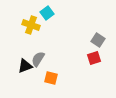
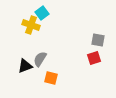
cyan square: moved 5 px left
gray square: rotated 24 degrees counterclockwise
gray semicircle: moved 2 px right
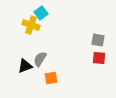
cyan square: moved 1 px left
red square: moved 5 px right; rotated 24 degrees clockwise
orange square: rotated 24 degrees counterclockwise
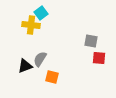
yellow cross: rotated 12 degrees counterclockwise
gray square: moved 7 px left, 1 px down
orange square: moved 1 px right, 1 px up; rotated 24 degrees clockwise
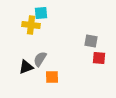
cyan square: rotated 32 degrees clockwise
black triangle: moved 1 px right, 1 px down
orange square: rotated 16 degrees counterclockwise
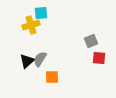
yellow cross: rotated 24 degrees counterclockwise
gray square: rotated 32 degrees counterclockwise
black triangle: moved 1 px right, 6 px up; rotated 21 degrees counterclockwise
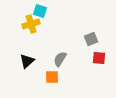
cyan square: moved 1 px left, 2 px up; rotated 24 degrees clockwise
yellow cross: moved 1 px up
gray square: moved 2 px up
gray semicircle: moved 20 px right
